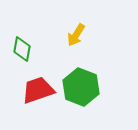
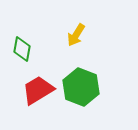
red trapezoid: rotated 12 degrees counterclockwise
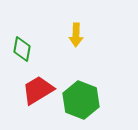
yellow arrow: rotated 30 degrees counterclockwise
green hexagon: moved 13 px down
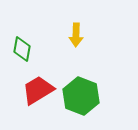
green hexagon: moved 4 px up
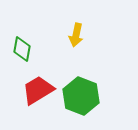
yellow arrow: rotated 10 degrees clockwise
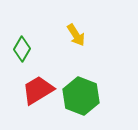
yellow arrow: rotated 45 degrees counterclockwise
green diamond: rotated 20 degrees clockwise
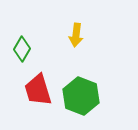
yellow arrow: rotated 40 degrees clockwise
red trapezoid: rotated 76 degrees counterclockwise
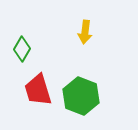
yellow arrow: moved 9 px right, 3 px up
